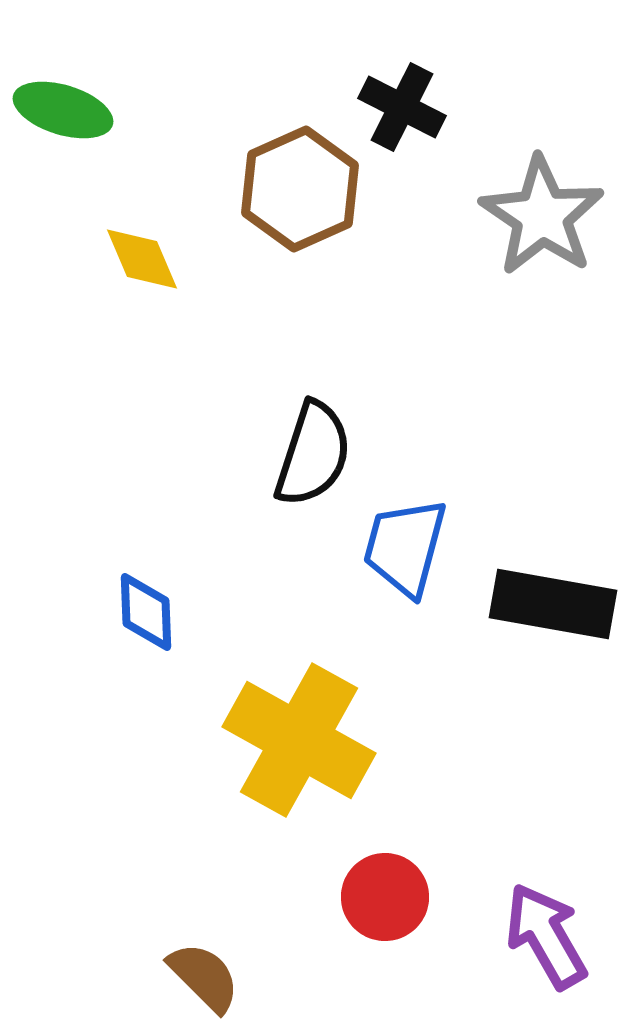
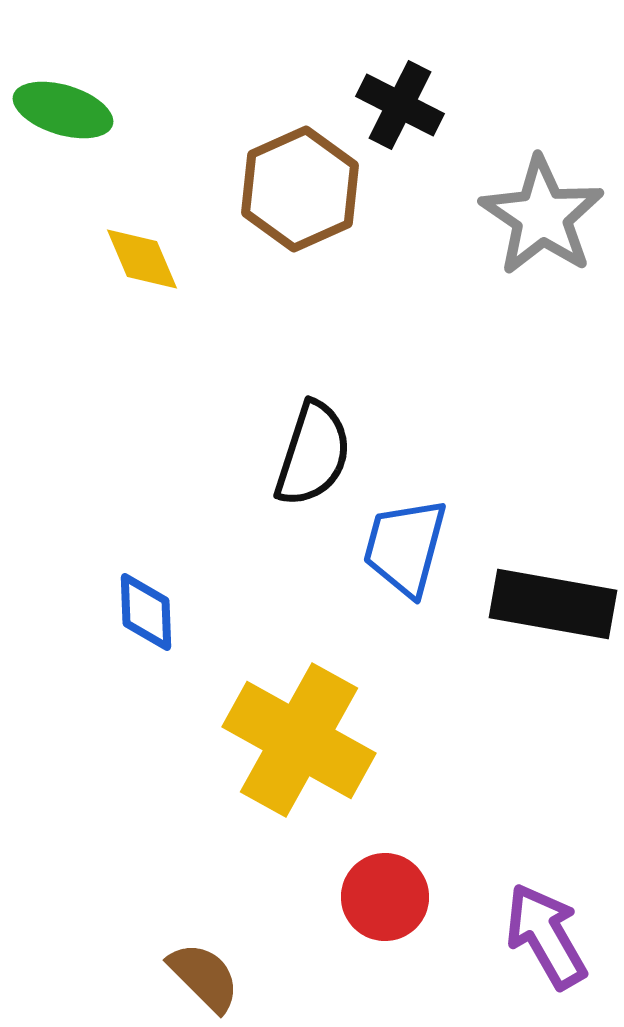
black cross: moved 2 px left, 2 px up
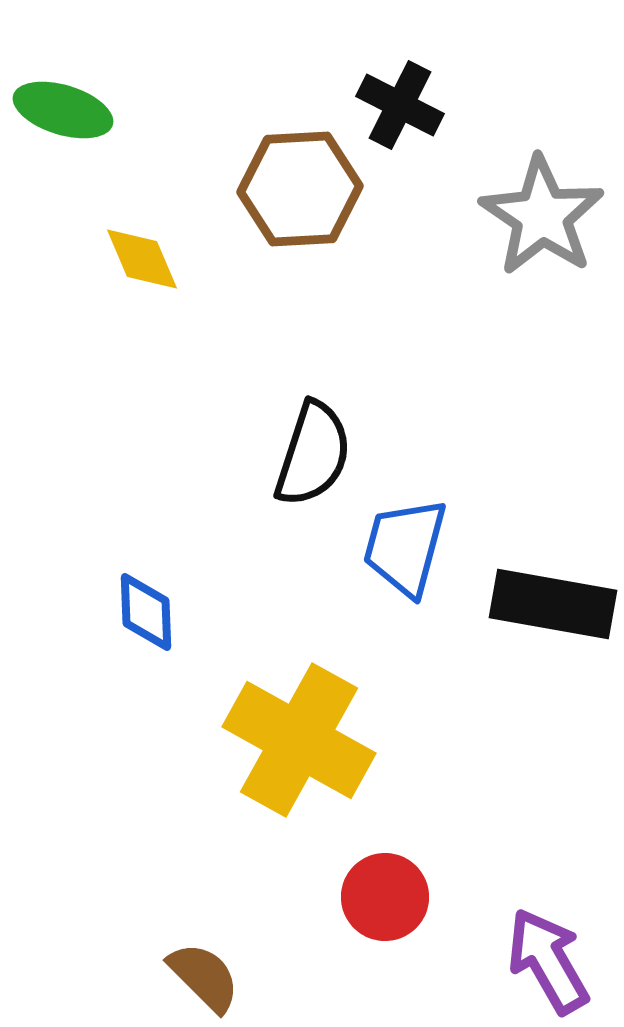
brown hexagon: rotated 21 degrees clockwise
purple arrow: moved 2 px right, 25 px down
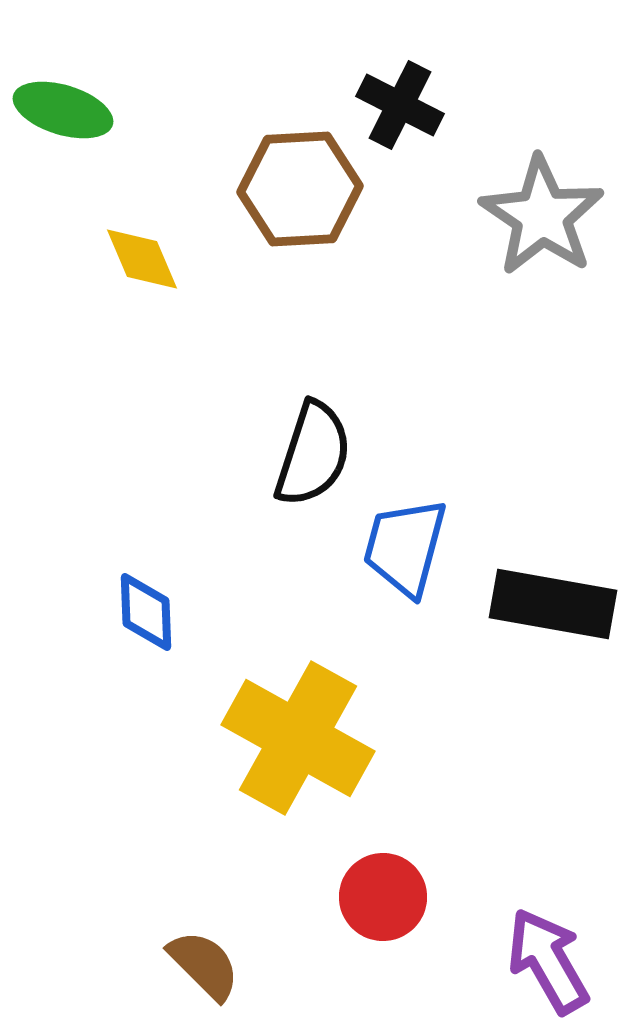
yellow cross: moved 1 px left, 2 px up
red circle: moved 2 px left
brown semicircle: moved 12 px up
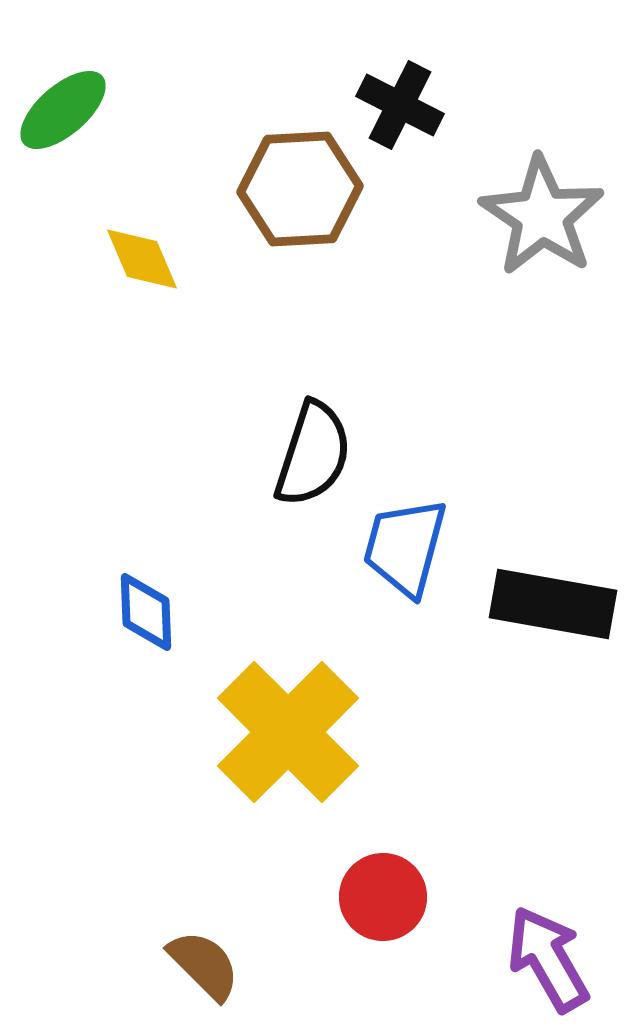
green ellipse: rotated 58 degrees counterclockwise
yellow cross: moved 10 px left, 6 px up; rotated 16 degrees clockwise
purple arrow: moved 2 px up
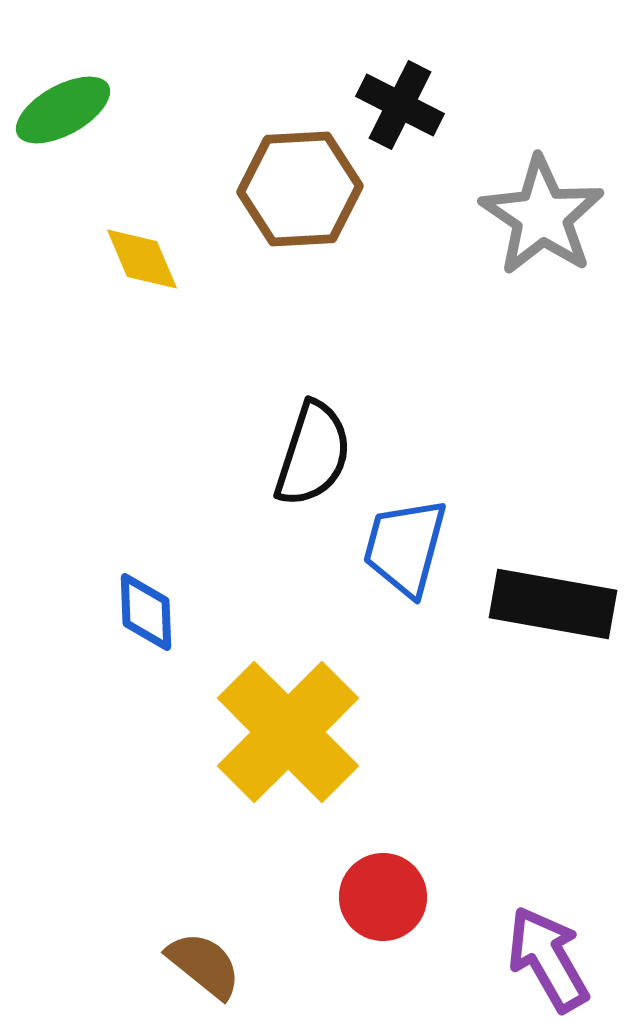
green ellipse: rotated 12 degrees clockwise
brown semicircle: rotated 6 degrees counterclockwise
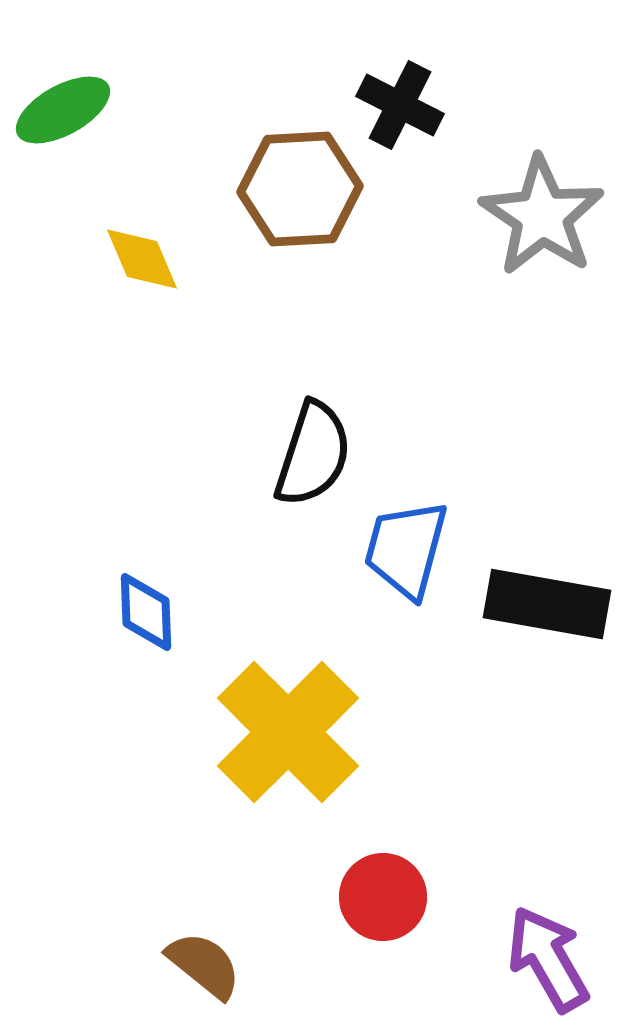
blue trapezoid: moved 1 px right, 2 px down
black rectangle: moved 6 px left
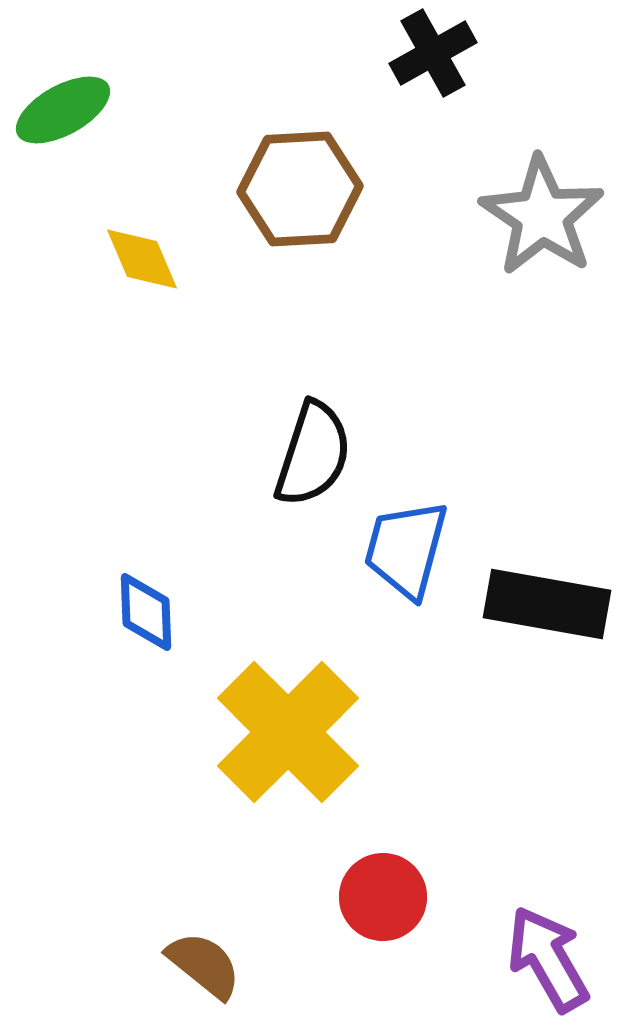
black cross: moved 33 px right, 52 px up; rotated 34 degrees clockwise
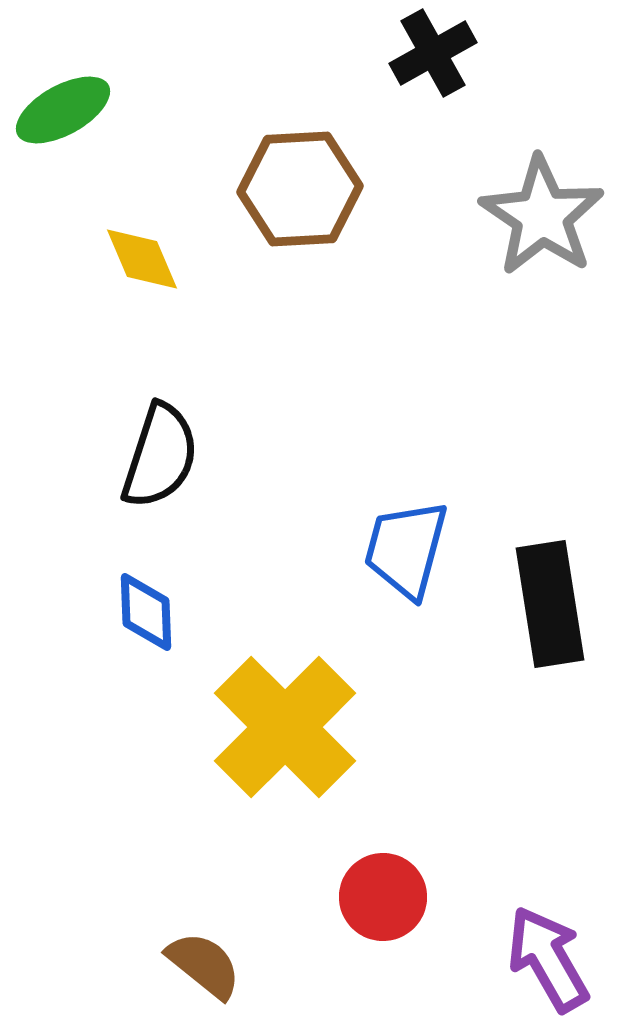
black semicircle: moved 153 px left, 2 px down
black rectangle: moved 3 px right; rotated 71 degrees clockwise
yellow cross: moved 3 px left, 5 px up
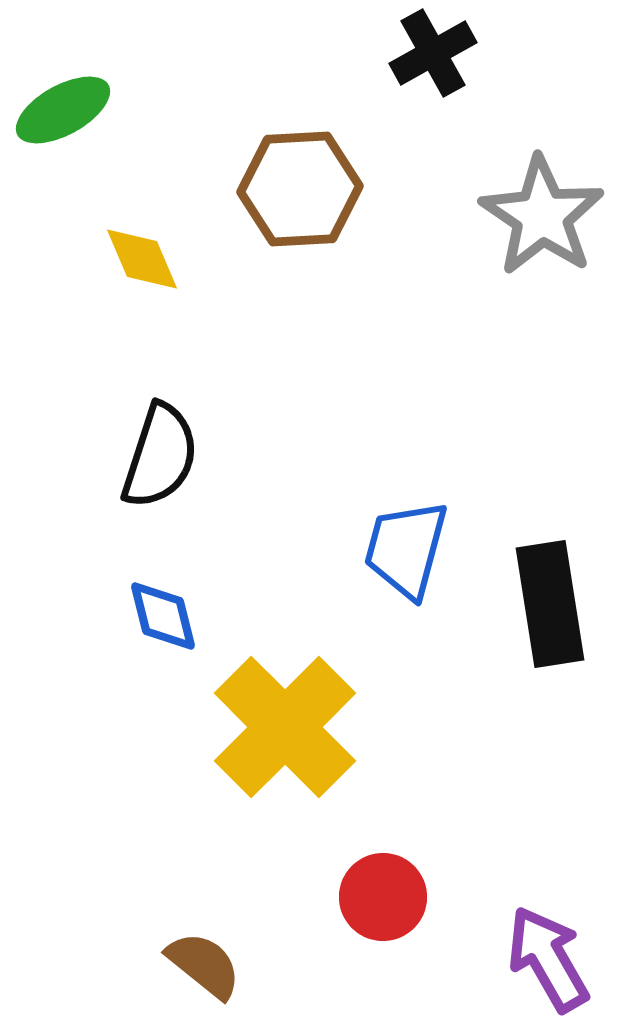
blue diamond: moved 17 px right, 4 px down; rotated 12 degrees counterclockwise
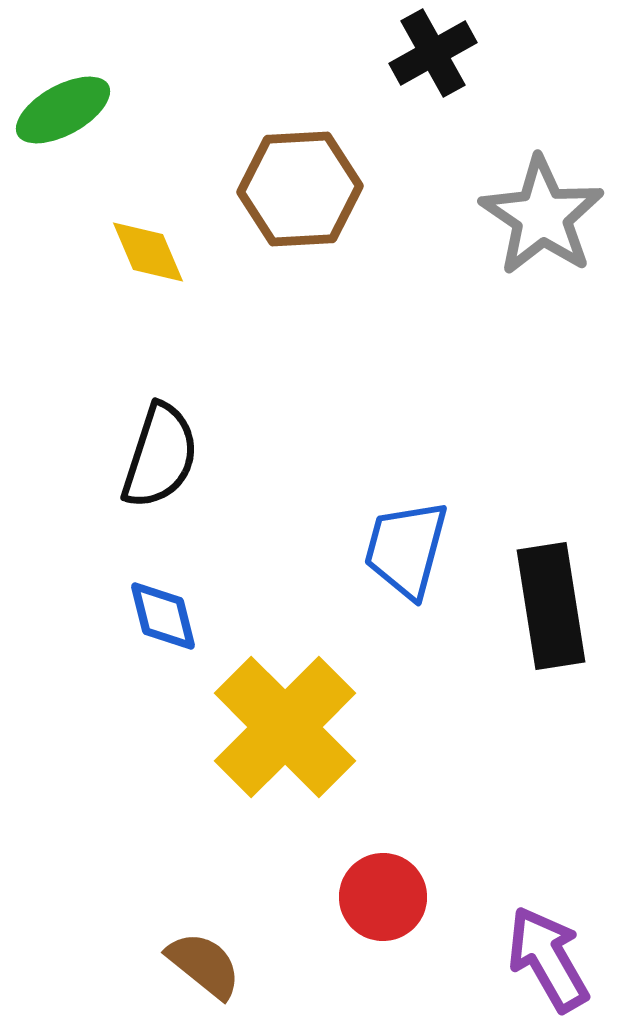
yellow diamond: moved 6 px right, 7 px up
black rectangle: moved 1 px right, 2 px down
